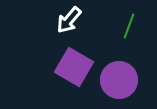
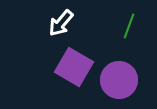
white arrow: moved 8 px left, 3 px down
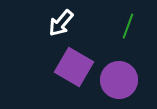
green line: moved 1 px left
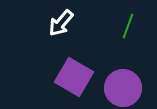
purple square: moved 10 px down
purple circle: moved 4 px right, 8 px down
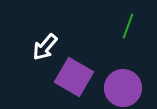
white arrow: moved 16 px left, 24 px down
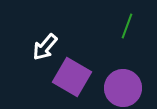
green line: moved 1 px left
purple square: moved 2 px left
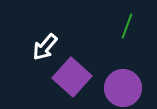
purple square: rotated 12 degrees clockwise
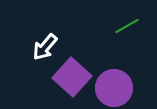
green line: rotated 40 degrees clockwise
purple circle: moved 9 px left
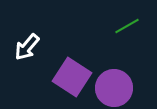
white arrow: moved 18 px left
purple square: rotated 9 degrees counterclockwise
